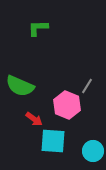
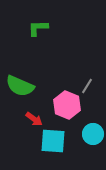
cyan circle: moved 17 px up
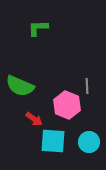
gray line: rotated 35 degrees counterclockwise
cyan circle: moved 4 px left, 8 px down
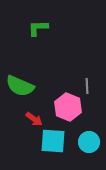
pink hexagon: moved 1 px right, 2 px down
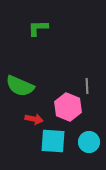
red arrow: rotated 24 degrees counterclockwise
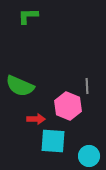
green L-shape: moved 10 px left, 12 px up
pink hexagon: moved 1 px up
red arrow: moved 2 px right; rotated 12 degrees counterclockwise
cyan circle: moved 14 px down
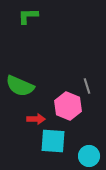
gray line: rotated 14 degrees counterclockwise
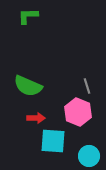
green semicircle: moved 8 px right
pink hexagon: moved 10 px right, 6 px down
red arrow: moved 1 px up
